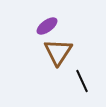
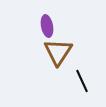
purple ellipse: rotated 65 degrees counterclockwise
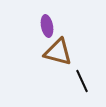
brown triangle: rotated 48 degrees counterclockwise
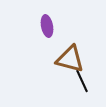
brown triangle: moved 12 px right, 7 px down
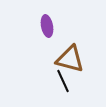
black line: moved 19 px left
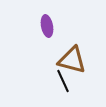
brown triangle: moved 2 px right, 1 px down
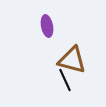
black line: moved 2 px right, 1 px up
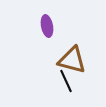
black line: moved 1 px right, 1 px down
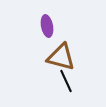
brown triangle: moved 11 px left, 3 px up
